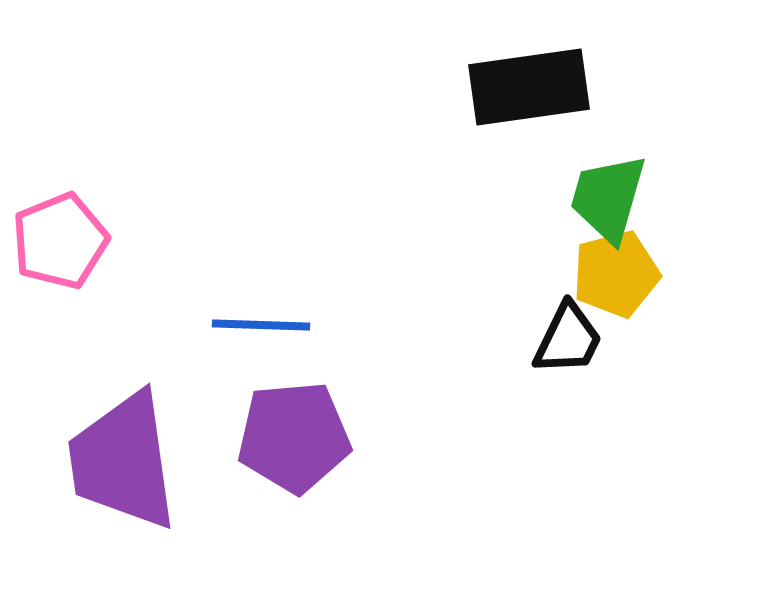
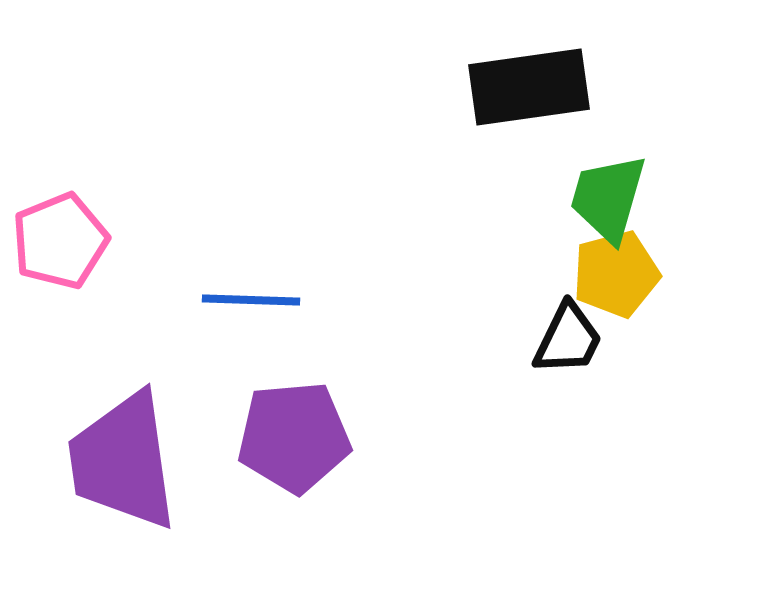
blue line: moved 10 px left, 25 px up
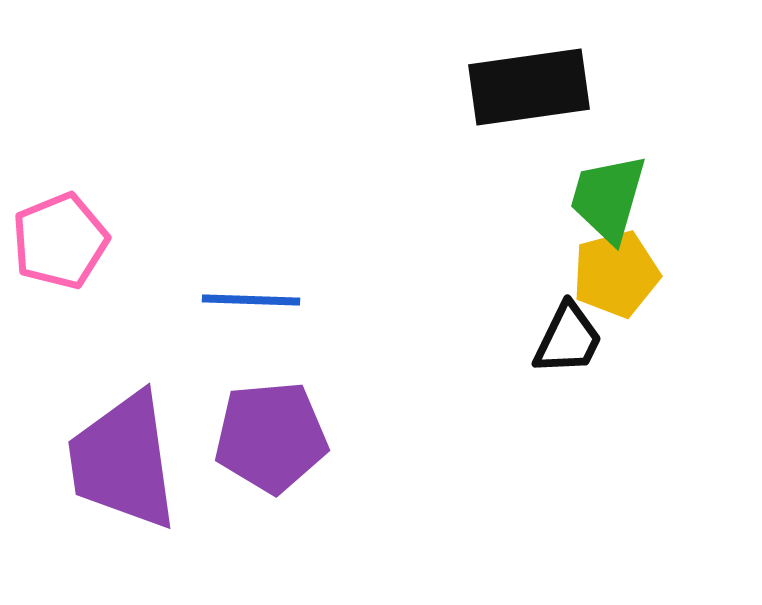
purple pentagon: moved 23 px left
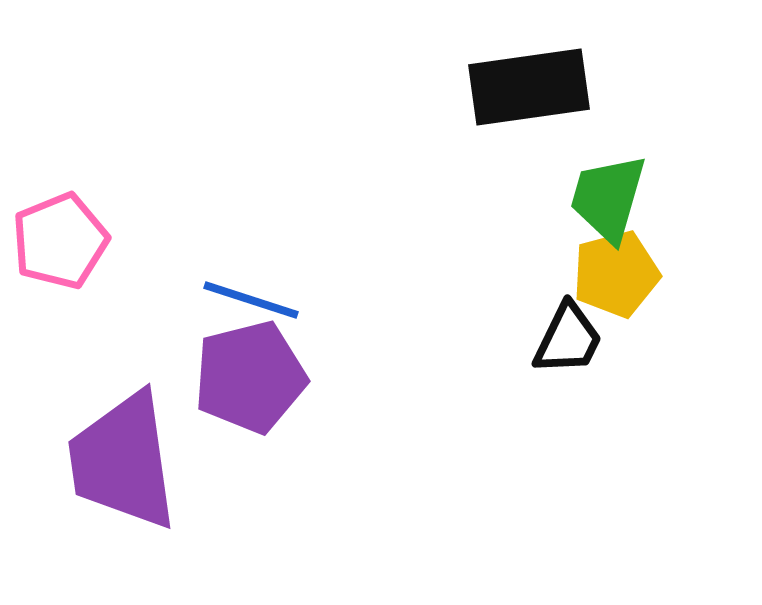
blue line: rotated 16 degrees clockwise
purple pentagon: moved 21 px left, 60 px up; rotated 9 degrees counterclockwise
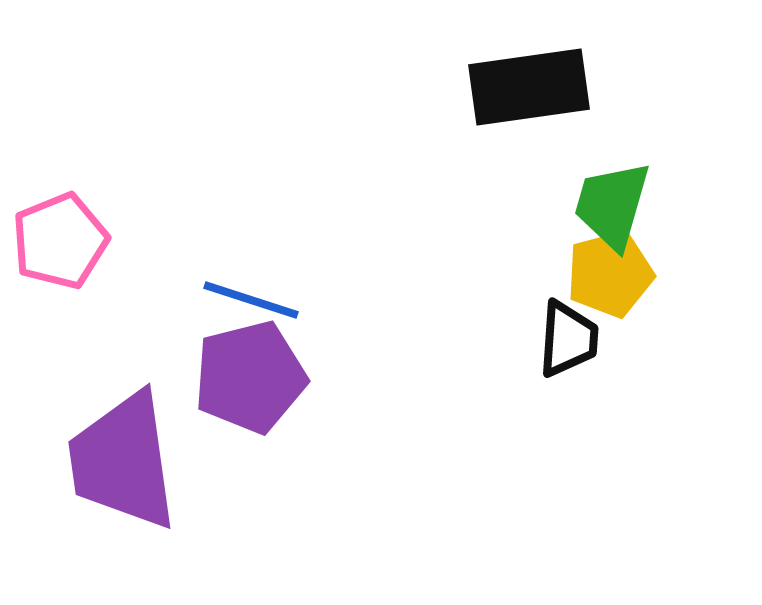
green trapezoid: moved 4 px right, 7 px down
yellow pentagon: moved 6 px left
black trapezoid: rotated 22 degrees counterclockwise
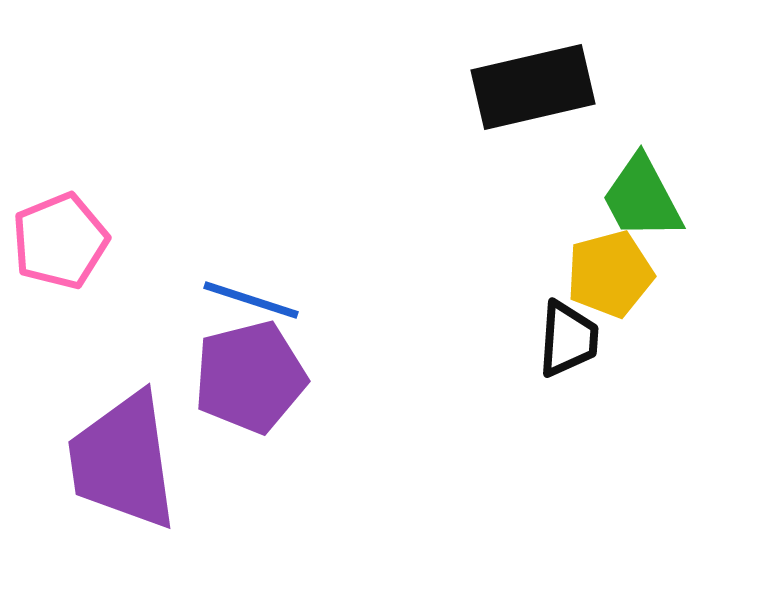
black rectangle: moved 4 px right; rotated 5 degrees counterclockwise
green trapezoid: moved 30 px right, 7 px up; rotated 44 degrees counterclockwise
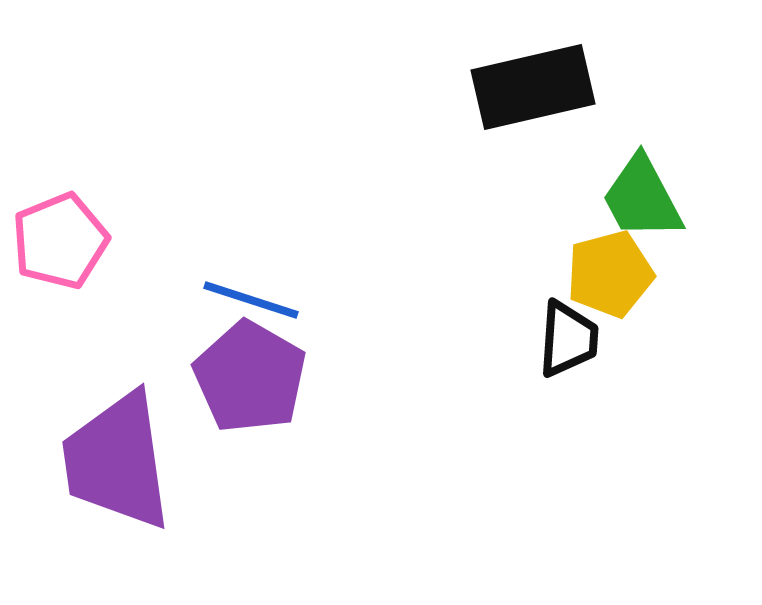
purple pentagon: rotated 28 degrees counterclockwise
purple trapezoid: moved 6 px left
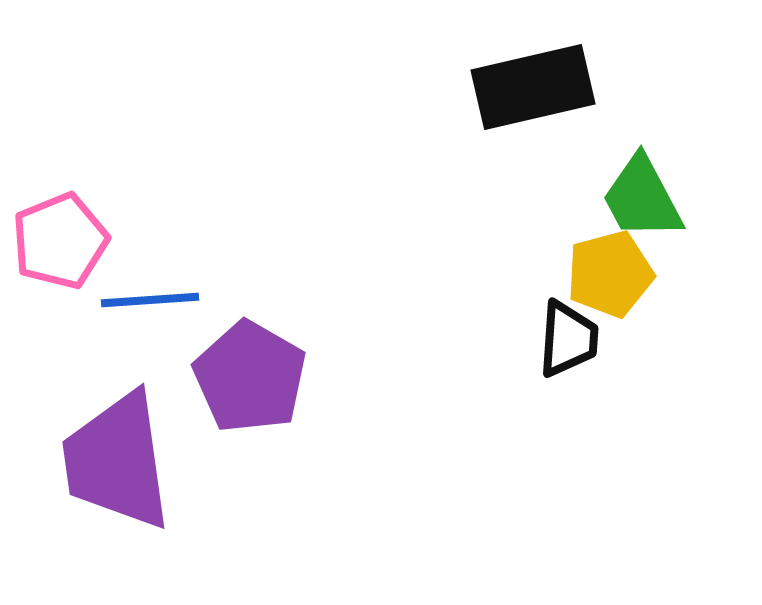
blue line: moved 101 px left; rotated 22 degrees counterclockwise
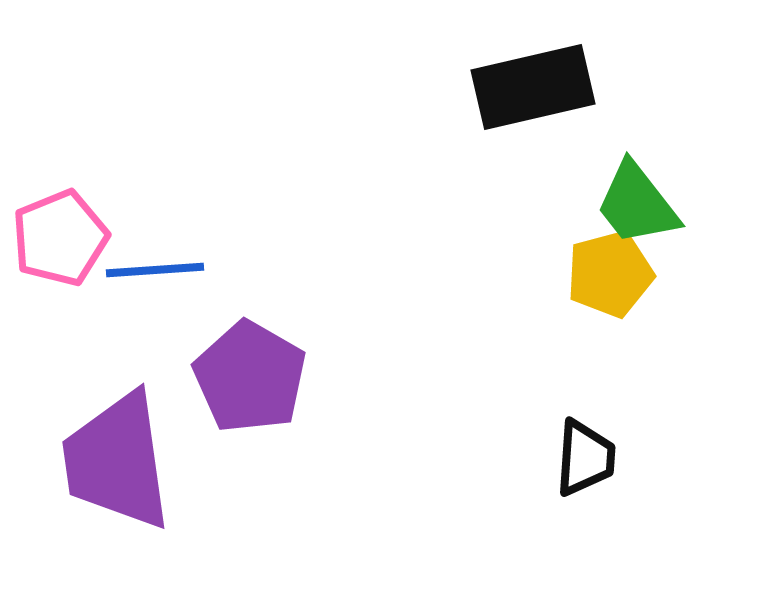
green trapezoid: moved 5 px left, 6 px down; rotated 10 degrees counterclockwise
pink pentagon: moved 3 px up
blue line: moved 5 px right, 30 px up
black trapezoid: moved 17 px right, 119 px down
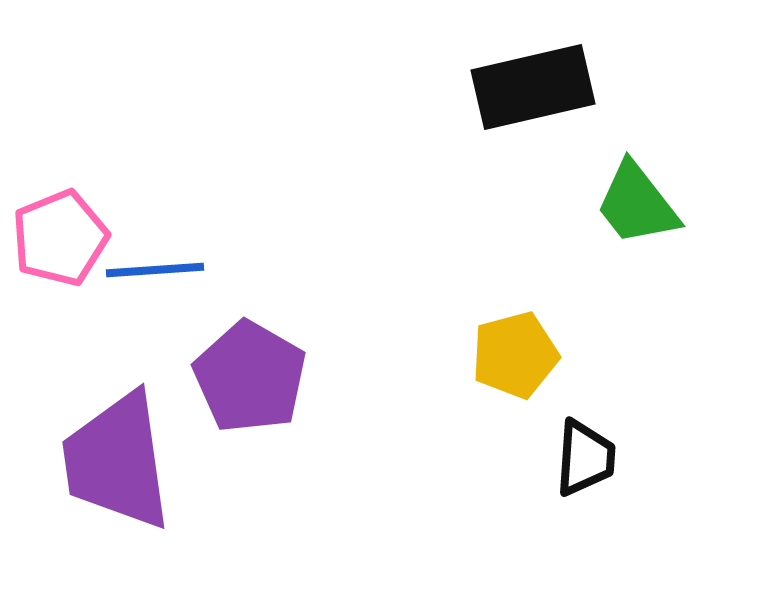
yellow pentagon: moved 95 px left, 81 px down
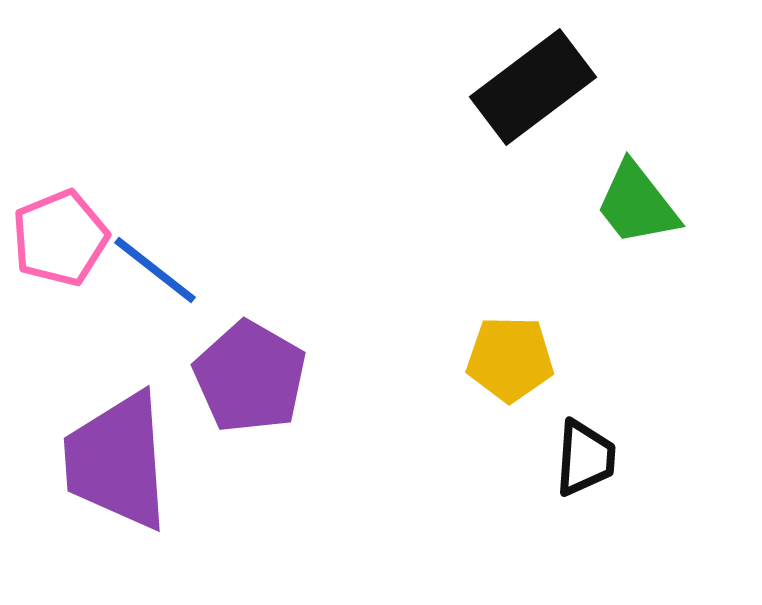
black rectangle: rotated 24 degrees counterclockwise
blue line: rotated 42 degrees clockwise
yellow pentagon: moved 5 px left, 4 px down; rotated 16 degrees clockwise
purple trapezoid: rotated 4 degrees clockwise
